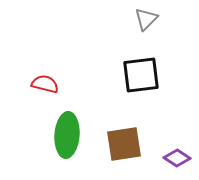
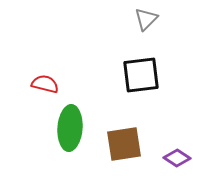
green ellipse: moved 3 px right, 7 px up
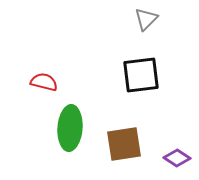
red semicircle: moved 1 px left, 2 px up
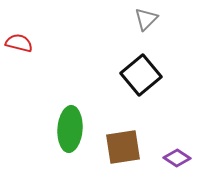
black square: rotated 33 degrees counterclockwise
red semicircle: moved 25 px left, 39 px up
green ellipse: moved 1 px down
brown square: moved 1 px left, 3 px down
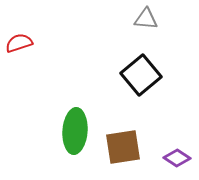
gray triangle: rotated 50 degrees clockwise
red semicircle: rotated 32 degrees counterclockwise
green ellipse: moved 5 px right, 2 px down
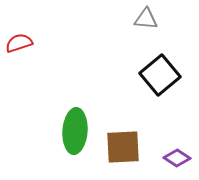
black square: moved 19 px right
brown square: rotated 6 degrees clockwise
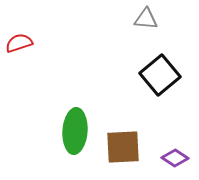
purple diamond: moved 2 px left
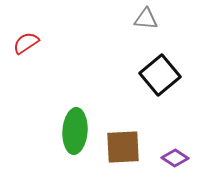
red semicircle: moved 7 px right; rotated 16 degrees counterclockwise
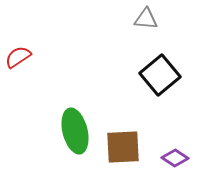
red semicircle: moved 8 px left, 14 px down
green ellipse: rotated 18 degrees counterclockwise
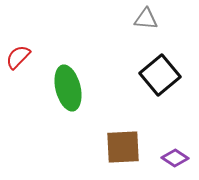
red semicircle: rotated 12 degrees counterclockwise
green ellipse: moved 7 px left, 43 px up
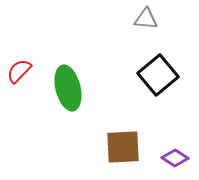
red semicircle: moved 1 px right, 14 px down
black square: moved 2 px left
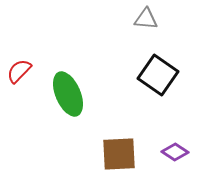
black square: rotated 15 degrees counterclockwise
green ellipse: moved 6 px down; rotated 9 degrees counterclockwise
brown square: moved 4 px left, 7 px down
purple diamond: moved 6 px up
